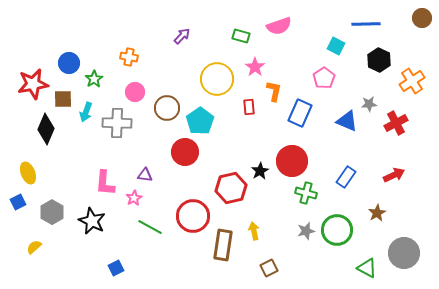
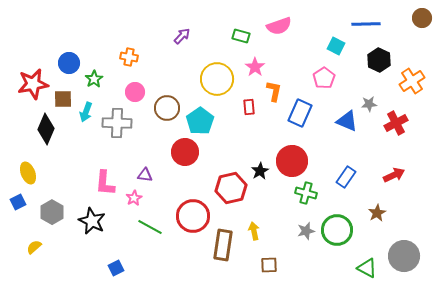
gray circle at (404, 253): moved 3 px down
brown square at (269, 268): moved 3 px up; rotated 24 degrees clockwise
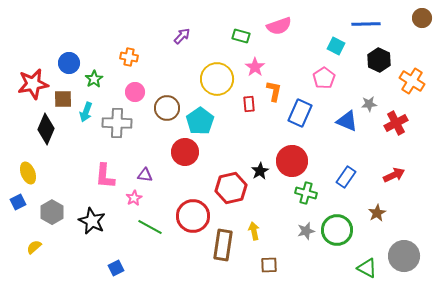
orange cross at (412, 81): rotated 25 degrees counterclockwise
red rectangle at (249, 107): moved 3 px up
pink L-shape at (105, 183): moved 7 px up
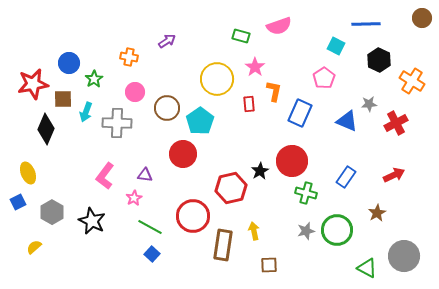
purple arrow at (182, 36): moved 15 px left, 5 px down; rotated 12 degrees clockwise
red circle at (185, 152): moved 2 px left, 2 px down
pink L-shape at (105, 176): rotated 32 degrees clockwise
blue square at (116, 268): moved 36 px right, 14 px up; rotated 21 degrees counterclockwise
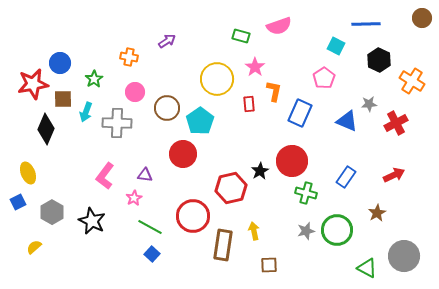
blue circle at (69, 63): moved 9 px left
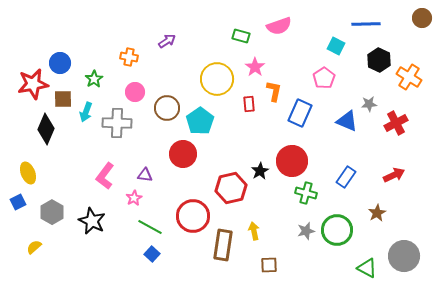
orange cross at (412, 81): moved 3 px left, 4 px up
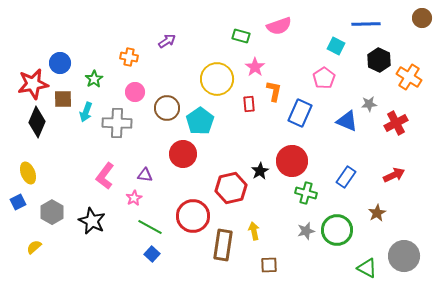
black diamond at (46, 129): moved 9 px left, 7 px up
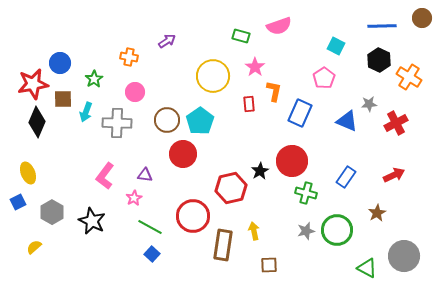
blue line at (366, 24): moved 16 px right, 2 px down
yellow circle at (217, 79): moved 4 px left, 3 px up
brown circle at (167, 108): moved 12 px down
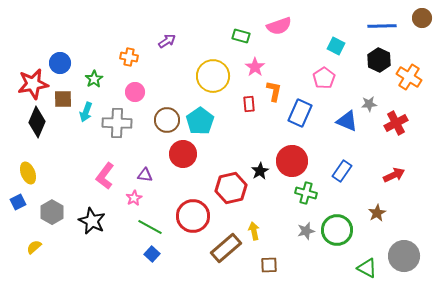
blue rectangle at (346, 177): moved 4 px left, 6 px up
brown rectangle at (223, 245): moved 3 px right, 3 px down; rotated 40 degrees clockwise
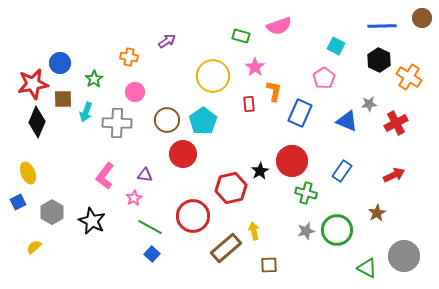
cyan pentagon at (200, 121): moved 3 px right
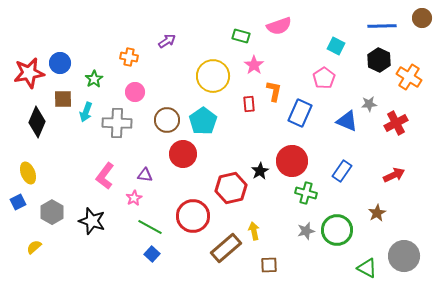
pink star at (255, 67): moved 1 px left, 2 px up
red star at (33, 84): moved 4 px left, 11 px up
black star at (92, 221): rotated 8 degrees counterclockwise
